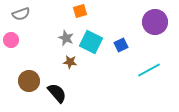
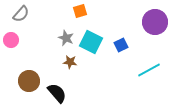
gray semicircle: rotated 30 degrees counterclockwise
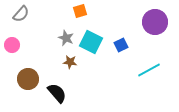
pink circle: moved 1 px right, 5 px down
brown circle: moved 1 px left, 2 px up
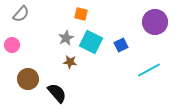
orange square: moved 1 px right, 3 px down; rotated 32 degrees clockwise
gray star: rotated 21 degrees clockwise
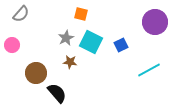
brown circle: moved 8 px right, 6 px up
